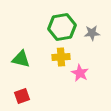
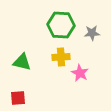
green hexagon: moved 1 px left, 2 px up; rotated 12 degrees clockwise
green triangle: moved 1 px right, 3 px down
red square: moved 4 px left, 2 px down; rotated 14 degrees clockwise
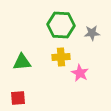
green triangle: rotated 18 degrees counterclockwise
